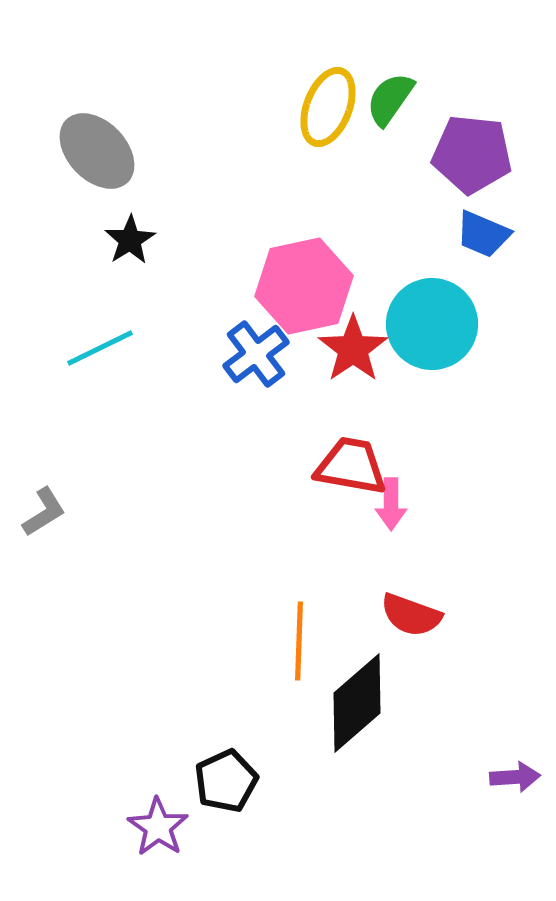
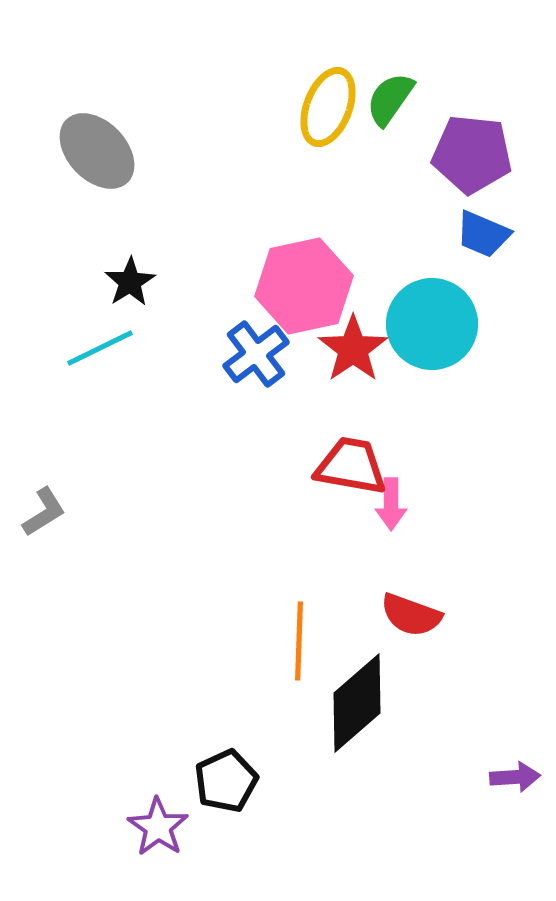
black star: moved 42 px down
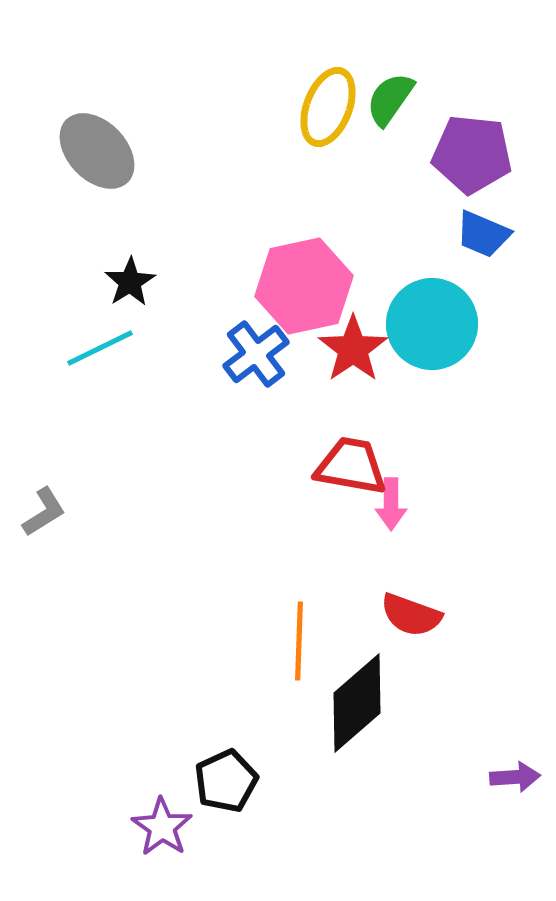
purple star: moved 4 px right
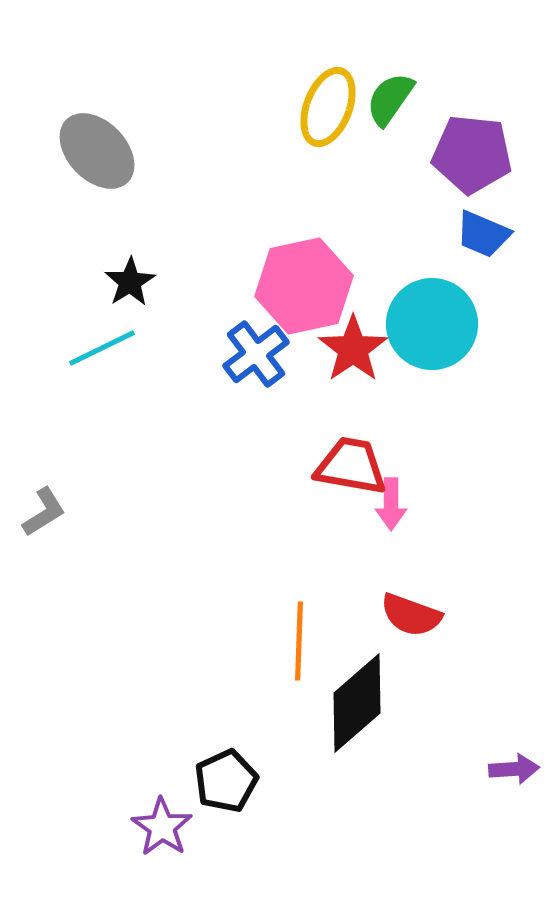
cyan line: moved 2 px right
purple arrow: moved 1 px left, 8 px up
